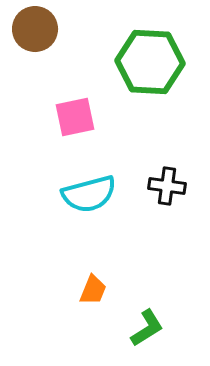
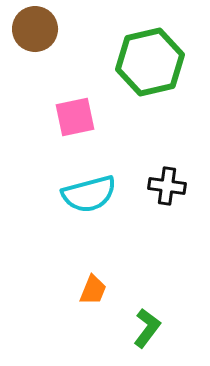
green hexagon: rotated 16 degrees counterclockwise
green L-shape: rotated 21 degrees counterclockwise
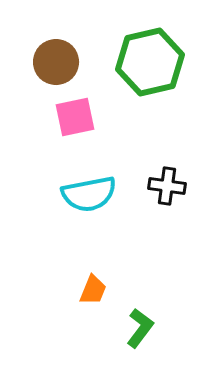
brown circle: moved 21 px right, 33 px down
cyan semicircle: rotated 4 degrees clockwise
green L-shape: moved 7 px left
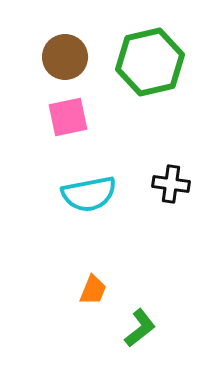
brown circle: moved 9 px right, 5 px up
pink square: moved 7 px left
black cross: moved 4 px right, 2 px up
green L-shape: rotated 15 degrees clockwise
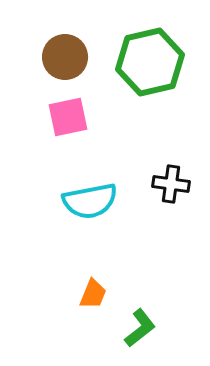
cyan semicircle: moved 1 px right, 7 px down
orange trapezoid: moved 4 px down
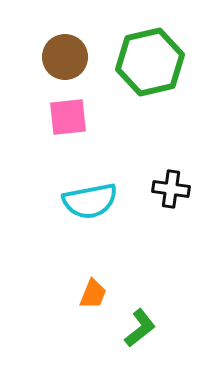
pink square: rotated 6 degrees clockwise
black cross: moved 5 px down
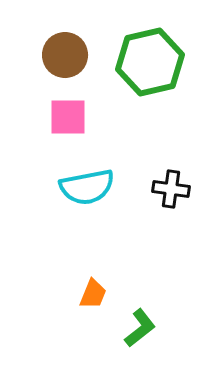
brown circle: moved 2 px up
pink square: rotated 6 degrees clockwise
cyan semicircle: moved 3 px left, 14 px up
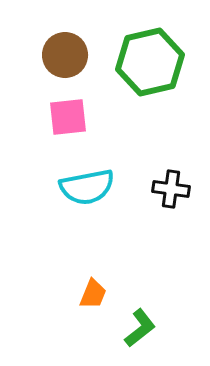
pink square: rotated 6 degrees counterclockwise
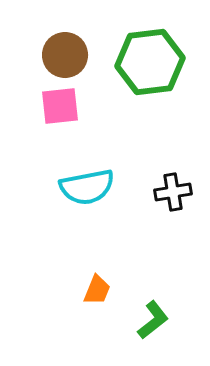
green hexagon: rotated 6 degrees clockwise
pink square: moved 8 px left, 11 px up
black cross: moved 2 px right, 3 px down; rotated 18 degrees counterclockwise
orange trapezoid: moved 4 px right, 4 px up
green L-shape: moved 13 px right, 8 px up
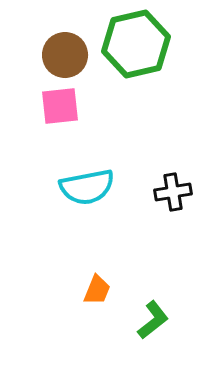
green hexagon: moved 14 px left, 18 px up; rotated 6 degrees counterclockwise
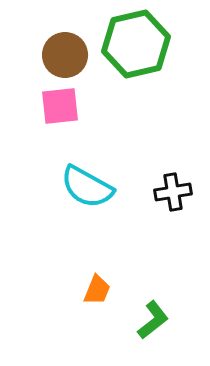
cyan semicircle: rotated 40 degrees clockwise
